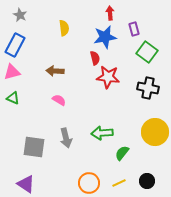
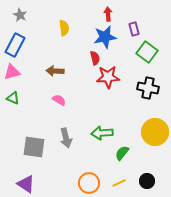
red arrow: moved 2 px left, 1 px down
red star: rotated 10 degrees counterclockwise
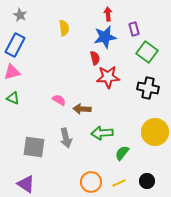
brown arrow: moved 27 px right, 38 px down
orange circle: moved 2 px right, 1 px up
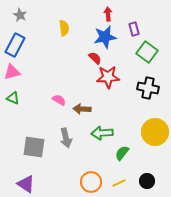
red semicircle: rotated 32 degrees counterclockwise
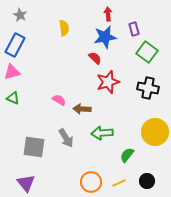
red star: moved 5 px down; rotated 15 degrees counterclockwise
gray arrow: rotated 18 degrees counterclockwise
green semicircle: moved 5 px right, 2 px down
purple triangle: moved 1 px up; rotated 18 degrees clockwise
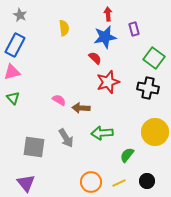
green square: moved 7 px right, 6 px down
green triangle: rotated 24 degrees clockwise
brown arrow: moved 1 px left, 1 px up
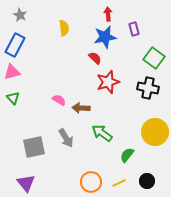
green arrow: rotated 40 degrees clockwise
gray square: rotated 20 degrees counterclockwise
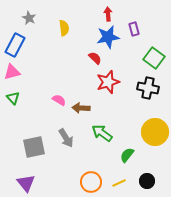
gray star: moved 9 px right, 3 px down
blue star: moved 3 px right
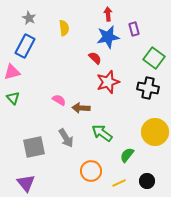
blue rectangle: moved 10 px right, 1 px down
orange circle: moved 11 px up
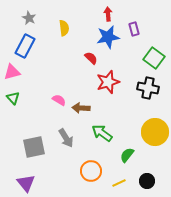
red semicircle: moved 4 px left
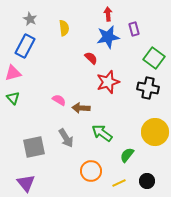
gray star: moved 1 px right, 1 px down
pink triangle: moved 1 px right, 1 px down
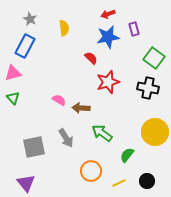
red arrow: rotated 104 degrees counterclockwise
